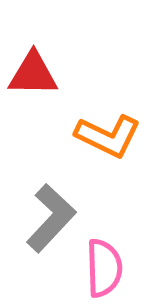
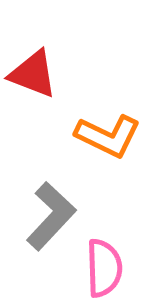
red triangle: rotated 20 degrees clockwise
gray L-shape: moved 2 px up
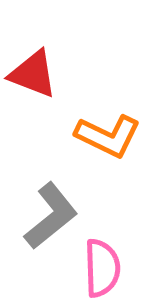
gray L-shape: rotated 8 degrees clockwise
pink semicircle: moved 2 px left
